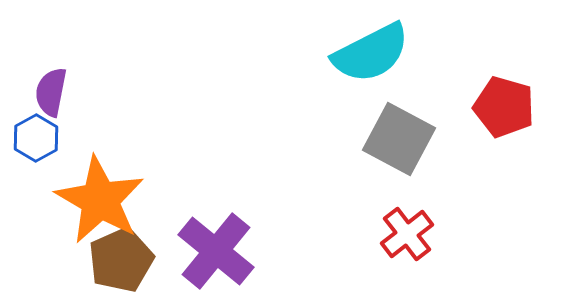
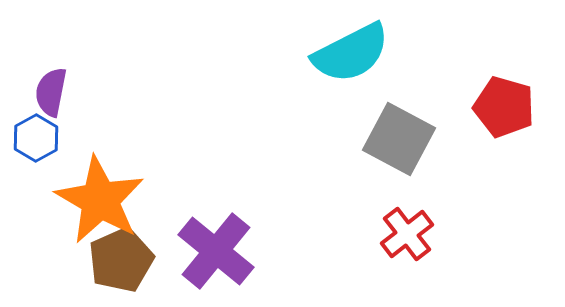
cyan semicircle: moved 20 px left
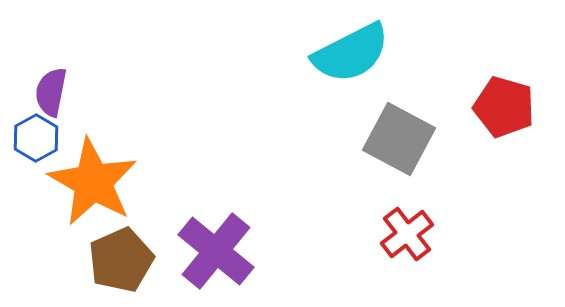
orange star: moved 7 px left, 18 px up
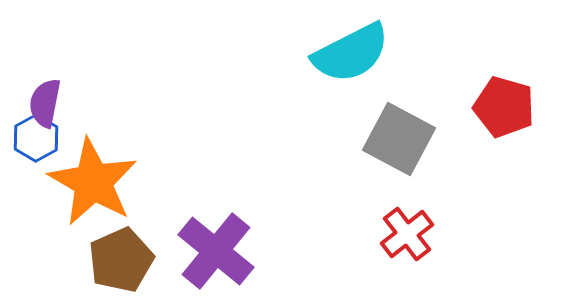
purple semicircle: moved 6 px left, 11 px down
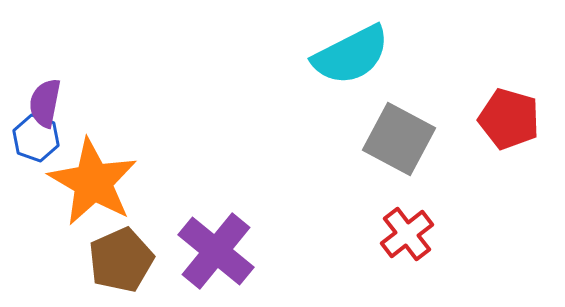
cyan semicircle: moved 2 px down
red pentagon: moved 5 px right, 12 px down
blue hexagon: rotated 12 degrees counterclockwise
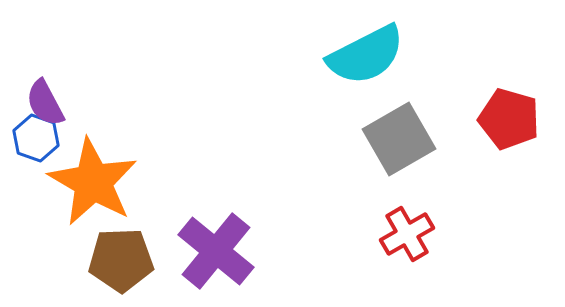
cyan semicircle: moved 15 px right
purple semicircle: rotated 39 degrees counterclockwise
gray square: rotated 32 degrees clockwise
red cross: rotated 8 degrees clockwise
brown pentagon: rotated 22 degrees clockwise
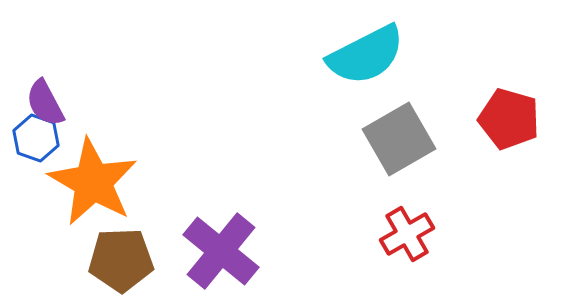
purple cross: moved 5 px right
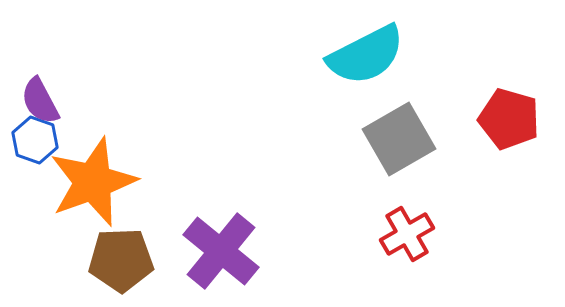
purple semicircle: moved 5 px left, 2 px up
blue hexagon: moved 1 px left, 2 px down
orange star: rotated 22 degrees clockwise
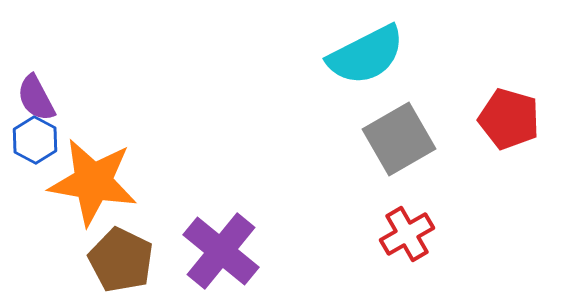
purple semicircle: moved 4 px left, 3 px up
blue hexagon: rotated 9 degrees clockwise
orange star: rotated 30 degrees clockwise
brown pentagon: rotated 28 degrees clockwise
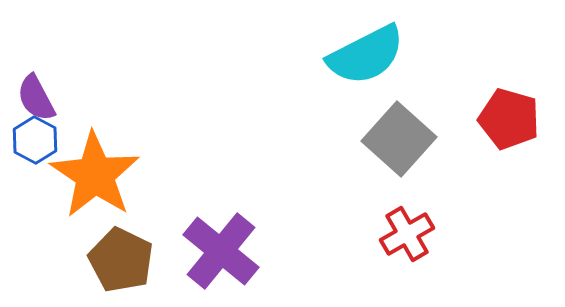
gray square: rotated 18 degrees counterclockwise
orange star: moved 2 px right, 7 px up; rotated 24 degrees clockwise
